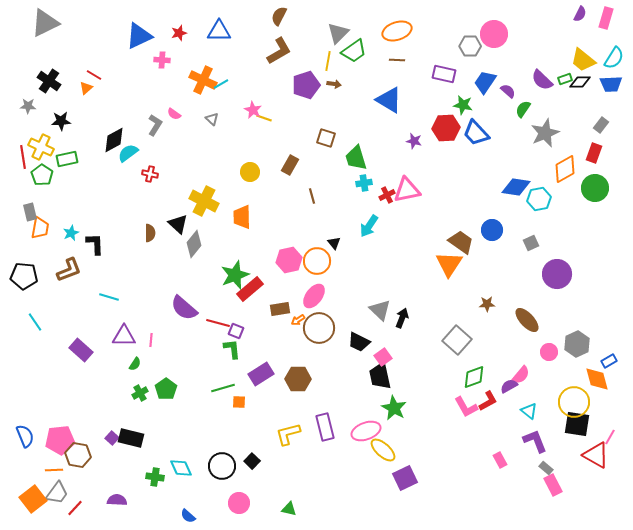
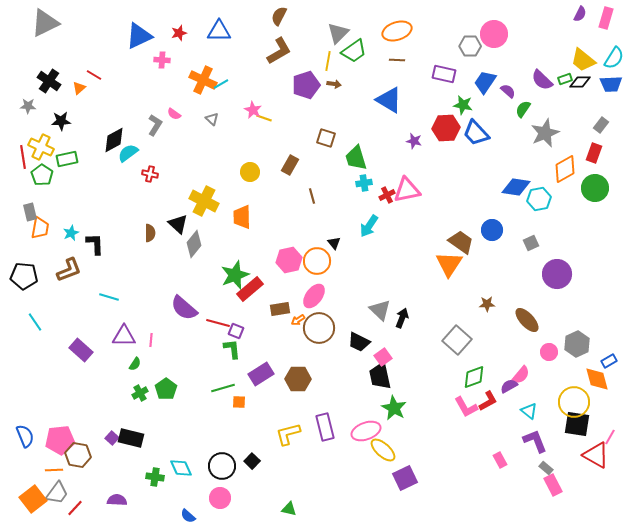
orange triangle at (86, 88): moved 7 px left
pink circle at (239, 503): moved 19 px left, 5 px up
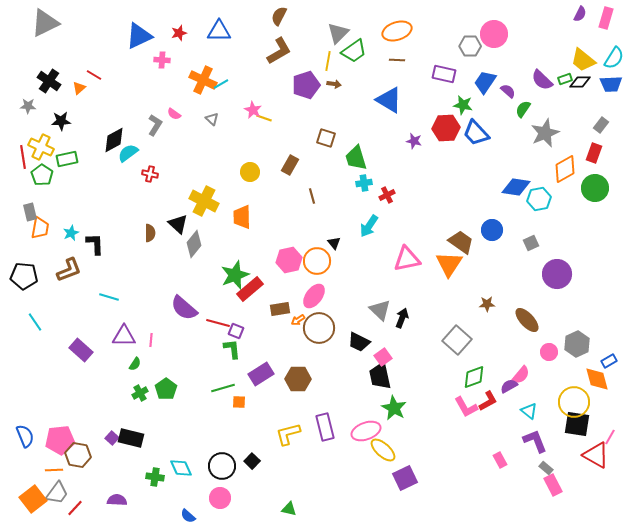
pink triangle at (407, 190): moved 69 px down
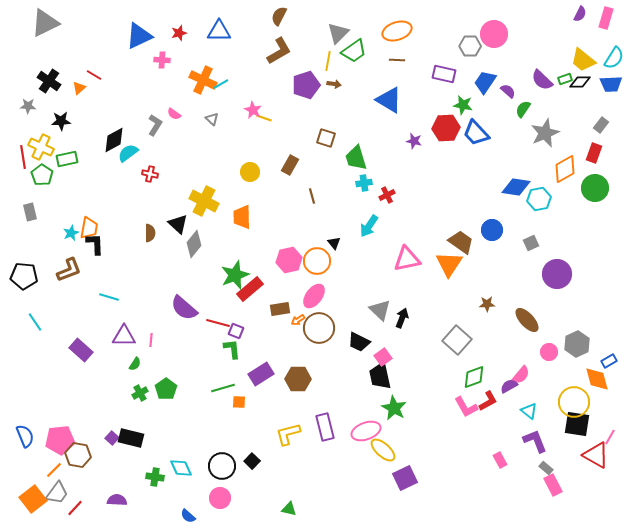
orange trapezoid at (40, 228): moved 49 px right
orange line at (54, 470): rotated 42 degrees counterclockwise
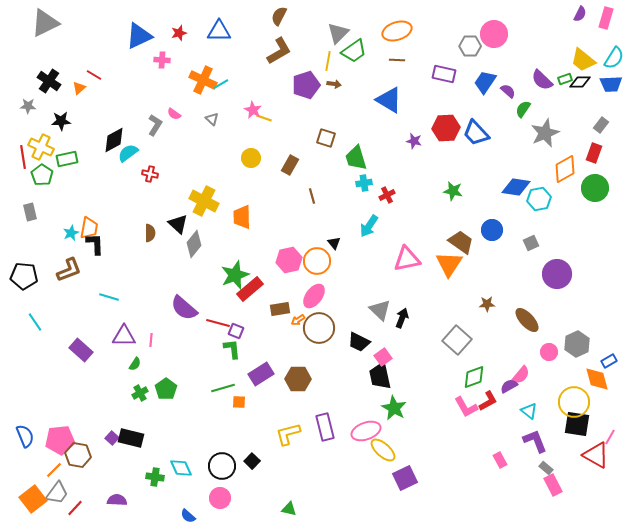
green star at (463, 105): moved 10 px left, 86 px down
yellow circle at (250, 172): moved 1 px right, 14 px up
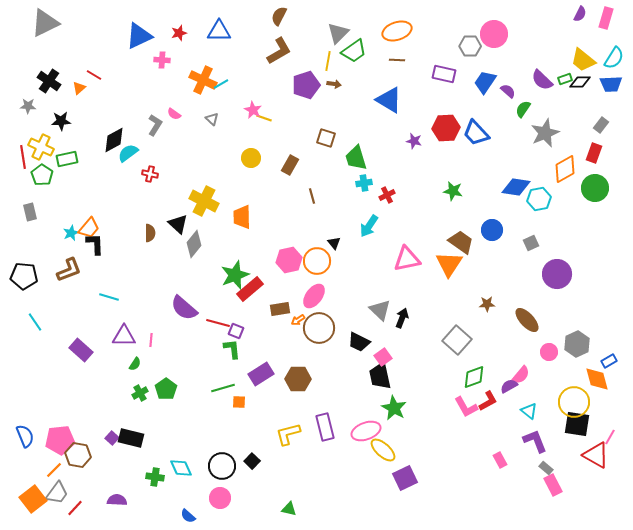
orange trapezoid at (89, 228): rotated 30 degrees clockwise
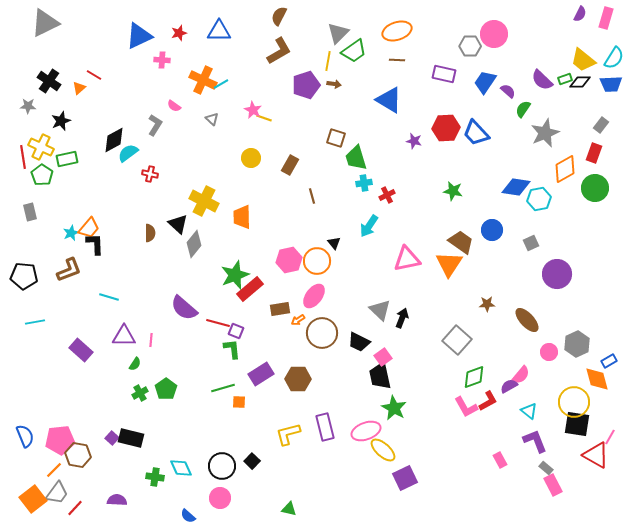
pink semicircle at (174, 114): moved 8 px up
black star at (61, 121): rotated 18 degrees counterclockwise
brown square at (326, 138): moved 10 px right
cyan line at (35, 322): rotated 66 degrees counterclockwise
brown circle at (319, 328): moved 3 px right, 5 px down
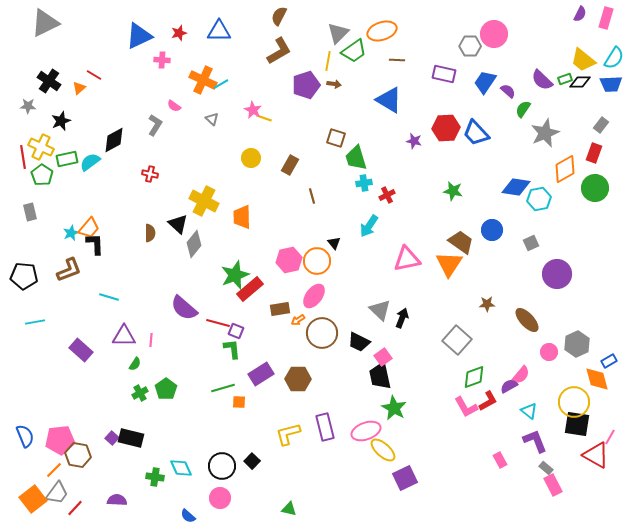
orange ellipse at (397, 31): moved 15 px left
cyan semicircle at (128, 153): moved 38 px left, 9 px down
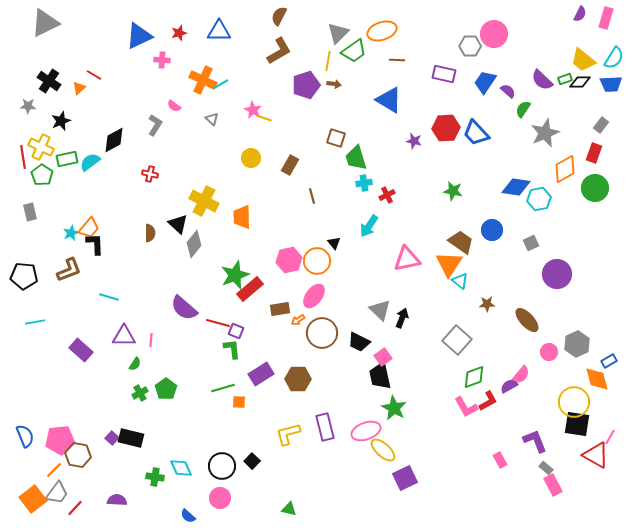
cyan triangle at (529, 411): moved 69 px left, 130 px up
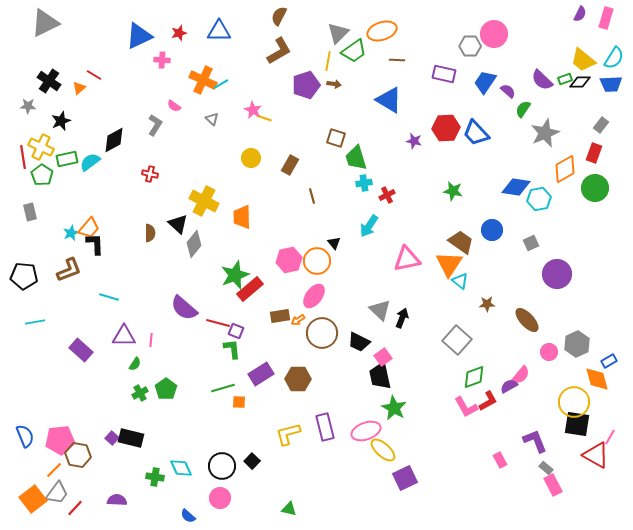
brown rectangle at (280, 309): moved 7 px down
